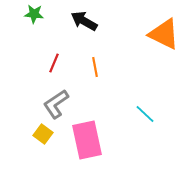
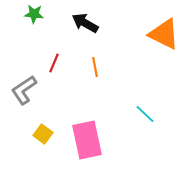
black arrow: moved 1 px right, 2 px down
gray L-shape: moved 32 px left, 14 px up
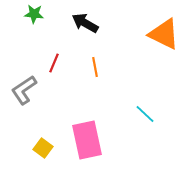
yellow square: moved 14 px down
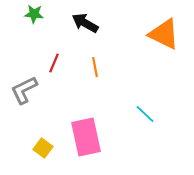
gray L-shape: rotated 8 degrees clockwise
pink rectangle: moved 1 px left, 3 px up
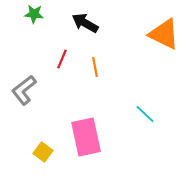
red line: moved 8 px right, 4 px up
gray L-shape: rotated 12 degrees counterclockwise
yellow square: moved 4 px down
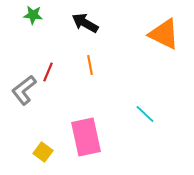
green star: moved 1 px left, 1 px down
red line: moved 14 px left, 13 px down
orange line: moved 5 px left, 2 px up
